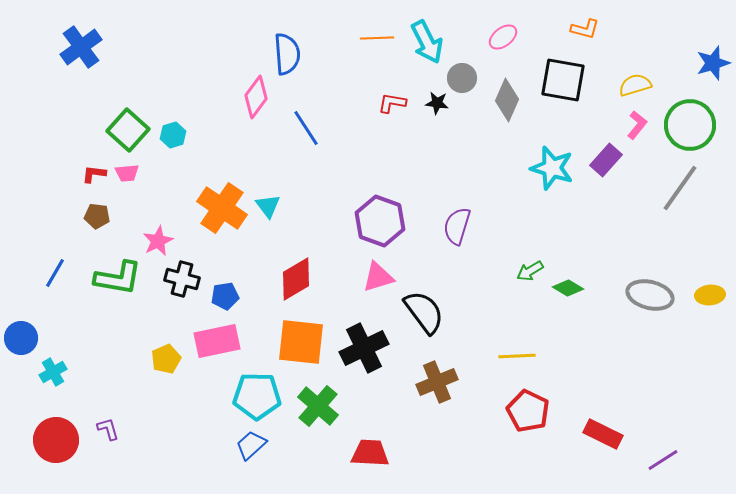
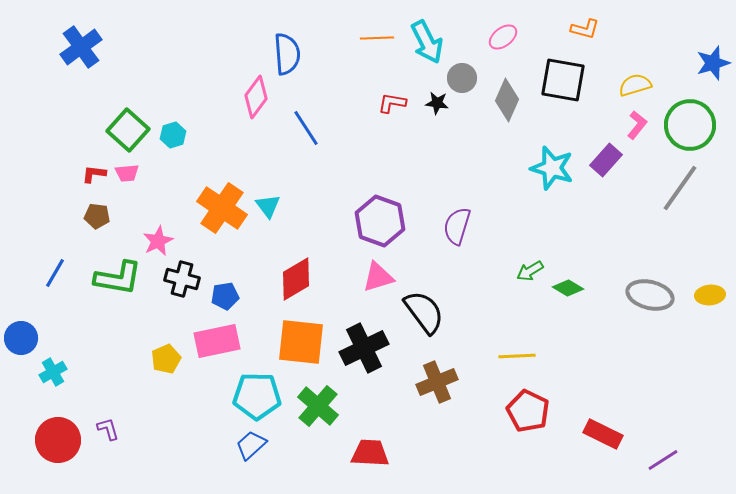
red circle at (56, 440): moved 2 px right
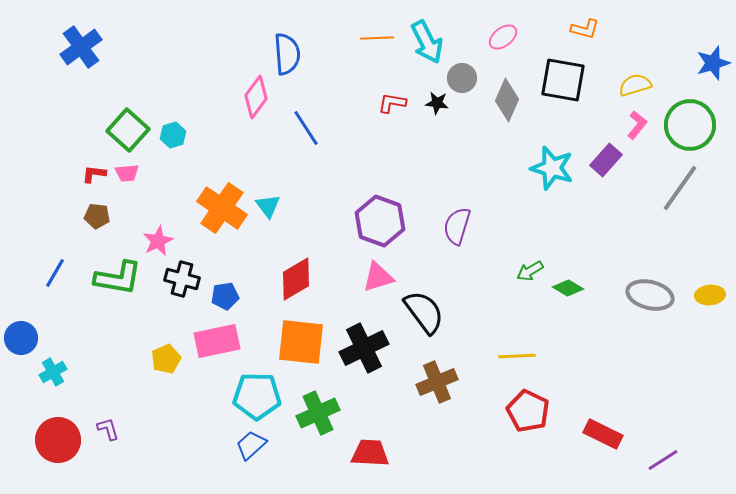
green cross at (318, 406): moved 7 px down; rotated 24 degrees clockwise
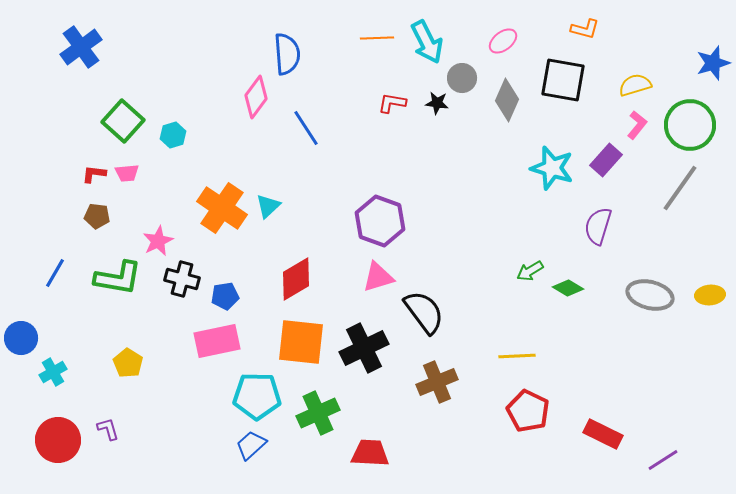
pink ellipse at (503, 37): moved 4 px down
green square at (128, 130): moved 5 px left, 9 px up
cyan triangle at (268, 206): rotated 24 degrees clockwise
purple semicircle at (457, 226): moved 141 px right
yellow pentagon at (166, 359): moved 38 px left, 4 px down; rotated 16 degrees counterclockwise
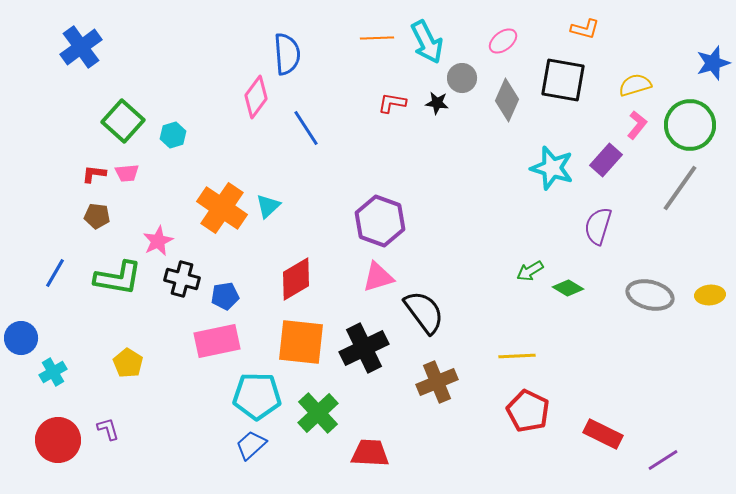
green cross at (318, 413): rotated 18 degrees counterclockwise
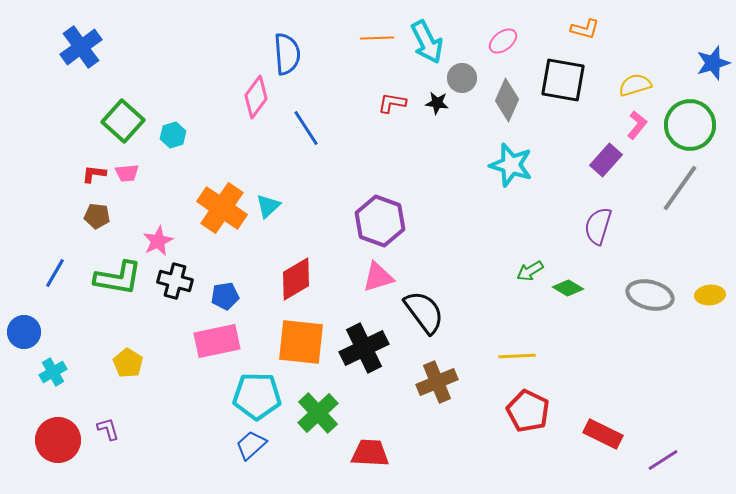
cyan star at (552, 168): moved 41 px left, 3 px up
black cross at (182, 279): moved 7 px left, 2 px down
blue circle at (21, 338): moved 3 px right, 6 px up
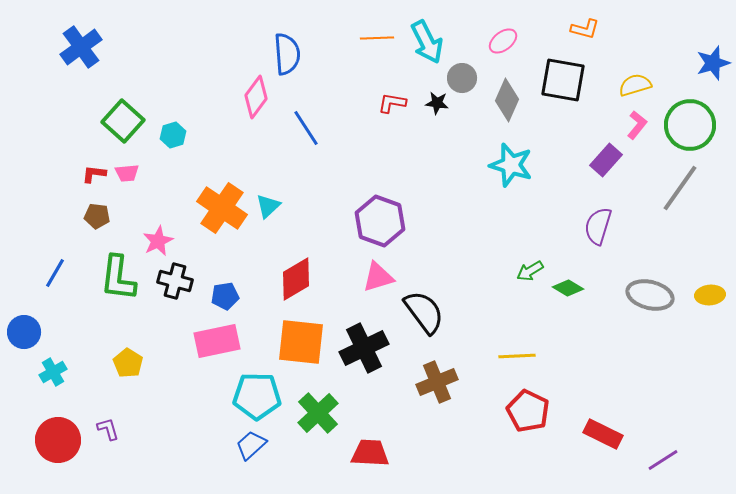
green L-shape at (118, 278): rotated 87 degrees clockwise
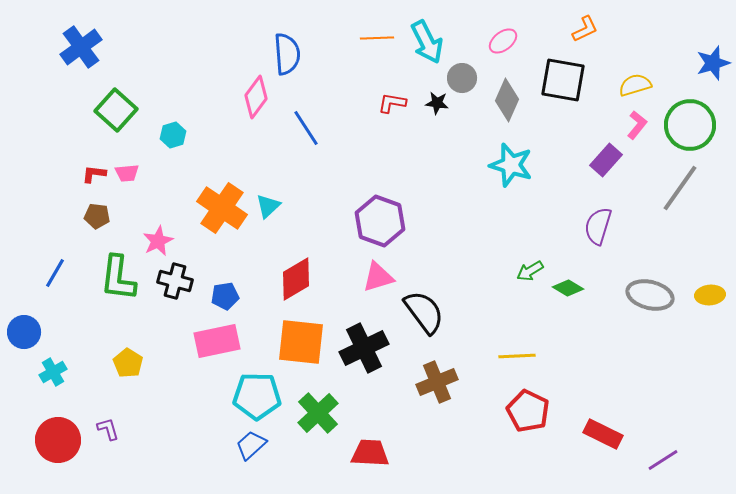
orange L-shape at (585, 29): rotated 40 degrees counterclockwise
green square at (123, 121): moved 7 px left, 11 px up
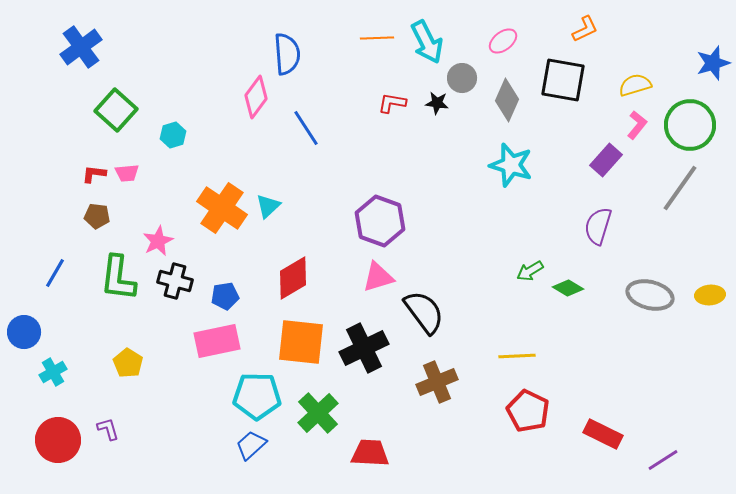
red diamond at (296, 279): moved 3 px left, 1 px up
